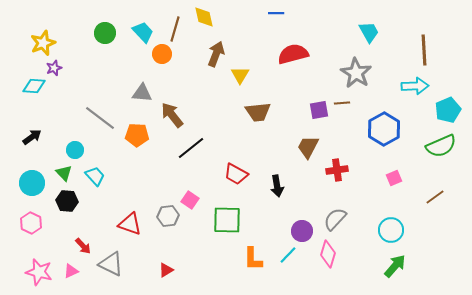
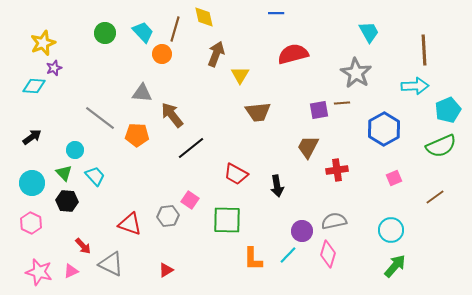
gray semicircle at (335, 219): moved 1 px left, 2 px down; rotated 35 degrees clockwise
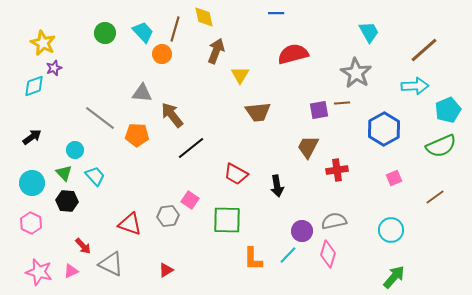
yellow star at (43, 43): rotated 25 degrees counterclockwise
brown line at (424, 50): rotated 52 degrees clockwise
brown arrow at (216, 54): moved 3 px up
cyan diamond at (34, 86): rotated 25 degrees counterclockwise
green arrow at (395, 266): moved 1 px left, 11 px down
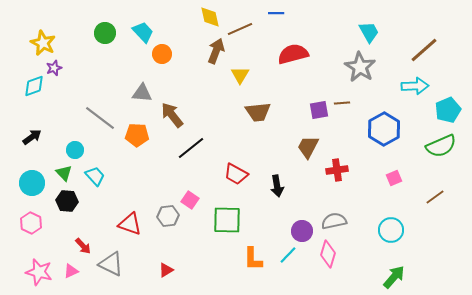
yellow diamond at (204, 17): moved 6 px right
brown line at (175, 29): moved 65 px right; rotated 50 degrees clockwise
gray star at (356, 73): moved 4 px right, 6 px up
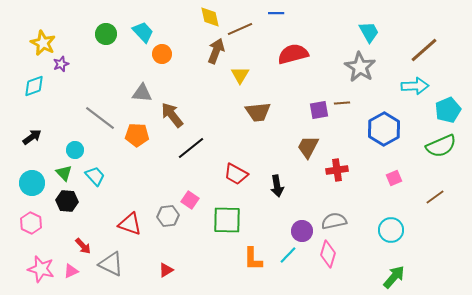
green circle at (105, 33): moved 1 px right, 1 px down
purple star at (54, 68): moved 7 px right, 4 px up
pink star at (39, 272): moved 2 px right, 3 px up
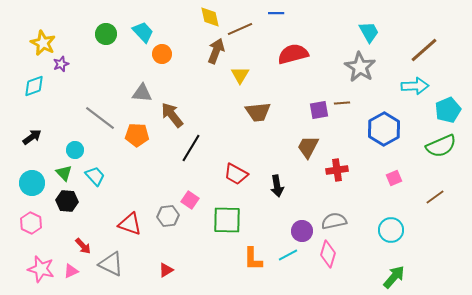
black line at (191, 148): rotated 20 degrees counterclockwise
cyan line at (288, 255): rotated 18 degrees clockwise
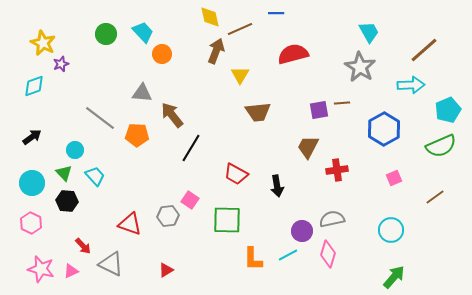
cyan arrow at (415, 86): moved 4 px left, 1 px up
gray semicircle at (334, 221): moved 2 px left, 2 px up
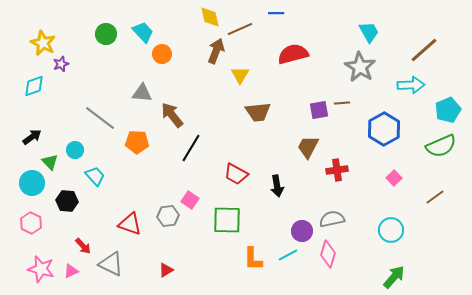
orange pentagon at (137, 135): moved 7 px down
green triangle at (64, 173): moved 14 px left, 11 px up
pink square at (394, 178): rotated 21 degrees counterclockwise
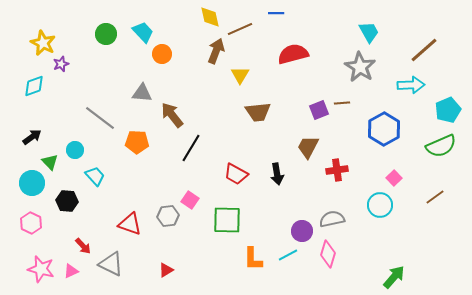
purple square at (319, 110): rotated 12 degrees counterclockwise
black arrow at (277, 186): moved 12 px up
cyan circle at (391, 230): moved 11 px left, 25 px up
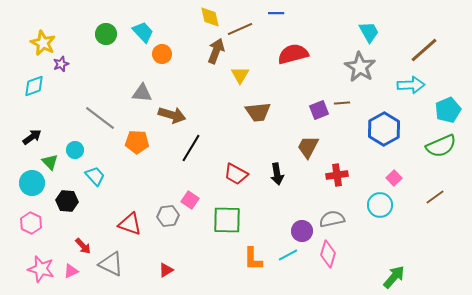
brown arrow at (172, 115): rotated 144 degrees clockwise
red cross at (337, 170): moved 5 px down
